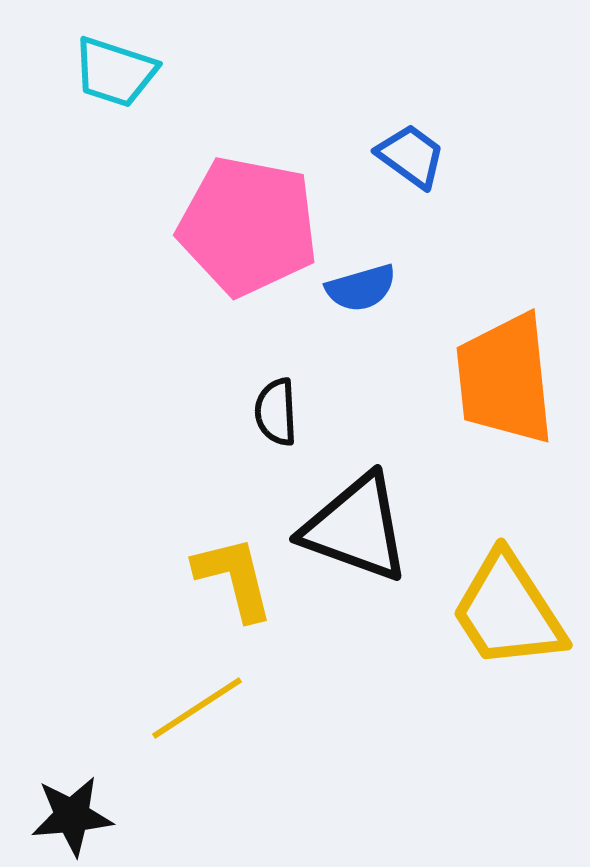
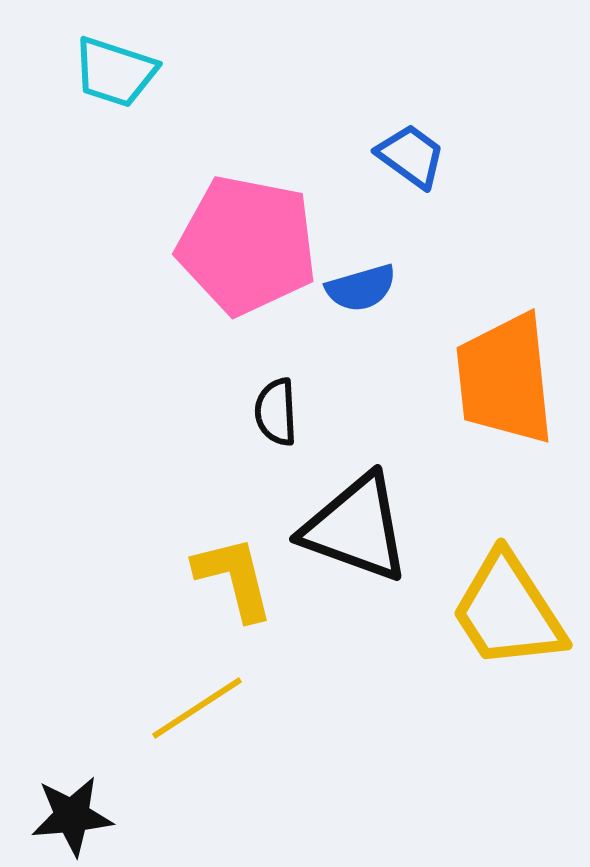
pink pentagon: moved 1 px left, 19 px down
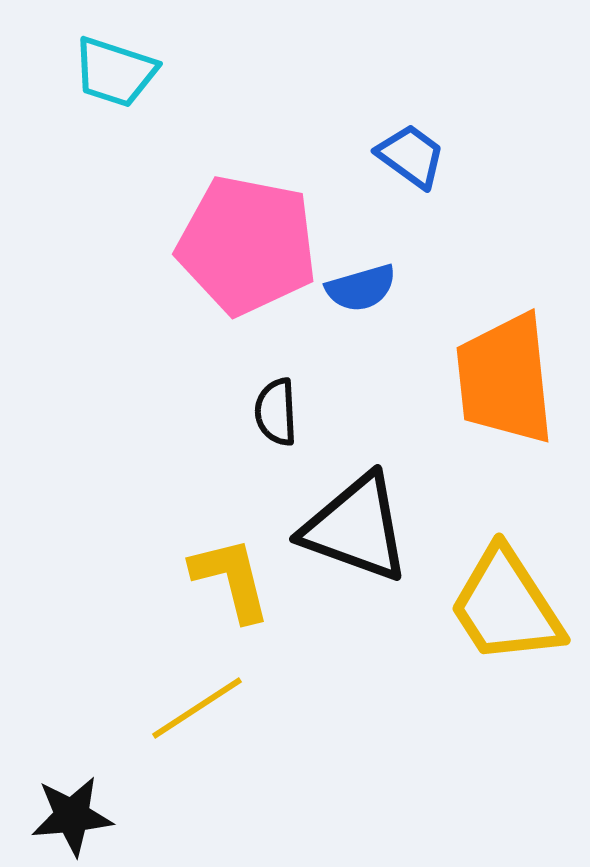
yellow L-shape: moved 3 px left, 1 px down
yellow trapezoid: moved 2 px left, 5 px up
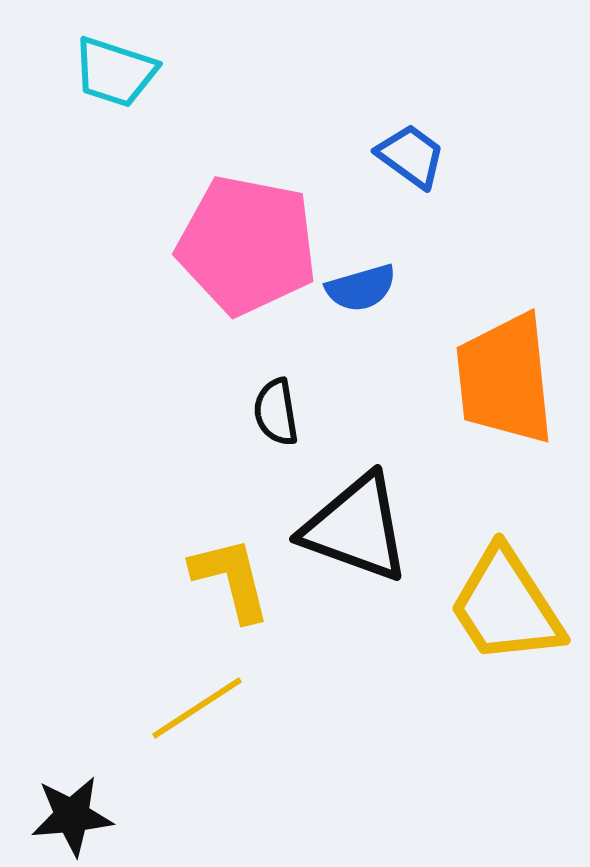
black semicircle: rotated 6 degrees counterclockwise
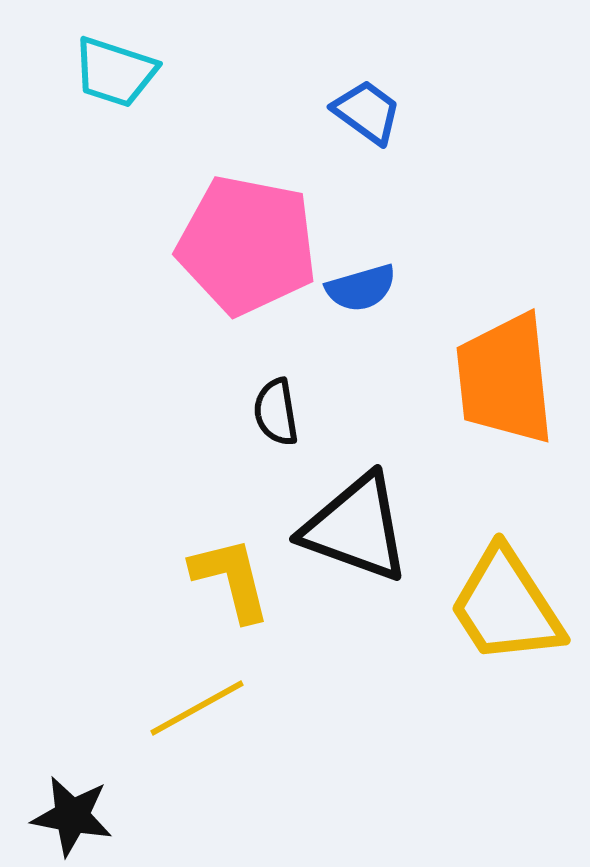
blue trapezoid: moved 44 px left, 44 px up
yellow line: rotated 4 degrees clockwise
black star: rotated 16 degrees clockwise
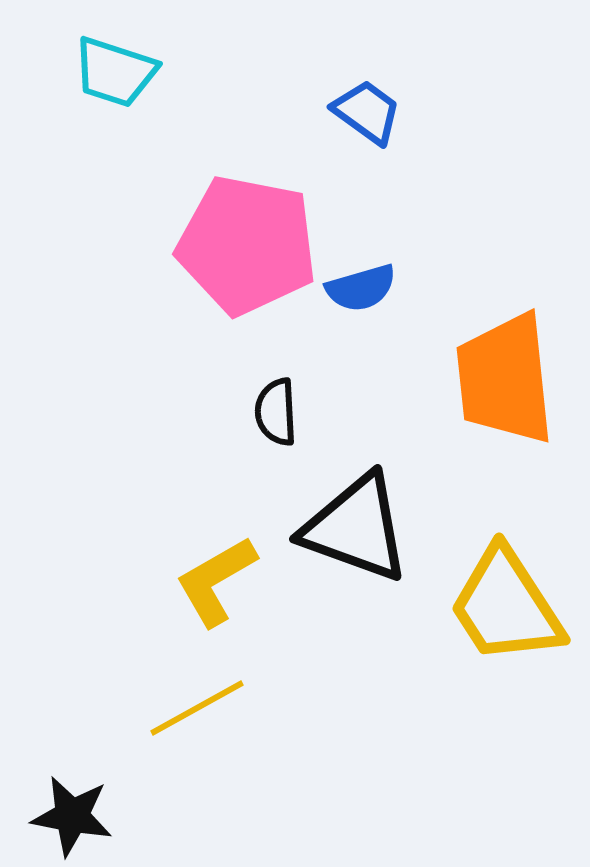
black semicircle: rotated 6 degrees clockwise
yellow L-shape: moved 15 px left, 2 px down; rotated 106 degrees counterclockwise
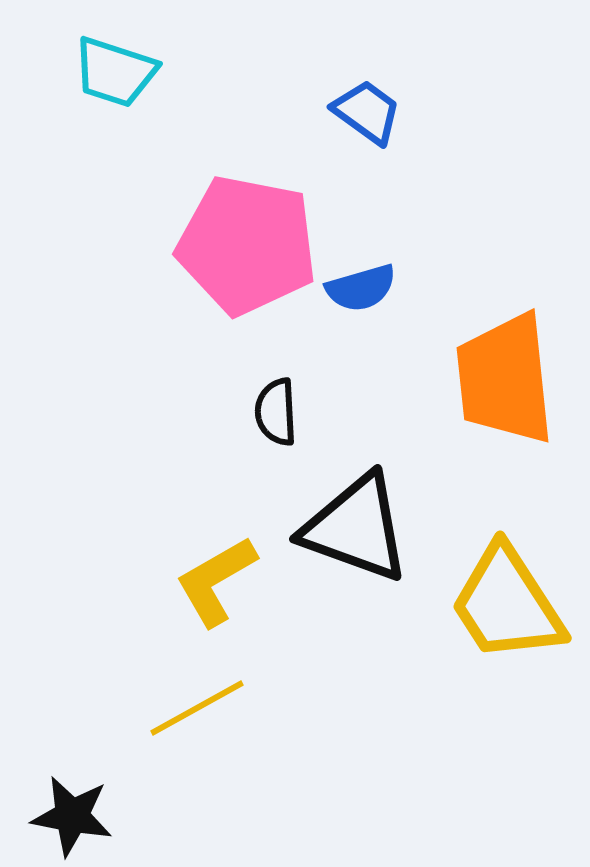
yellow trapezoid: moved 1 px right, 2 px up
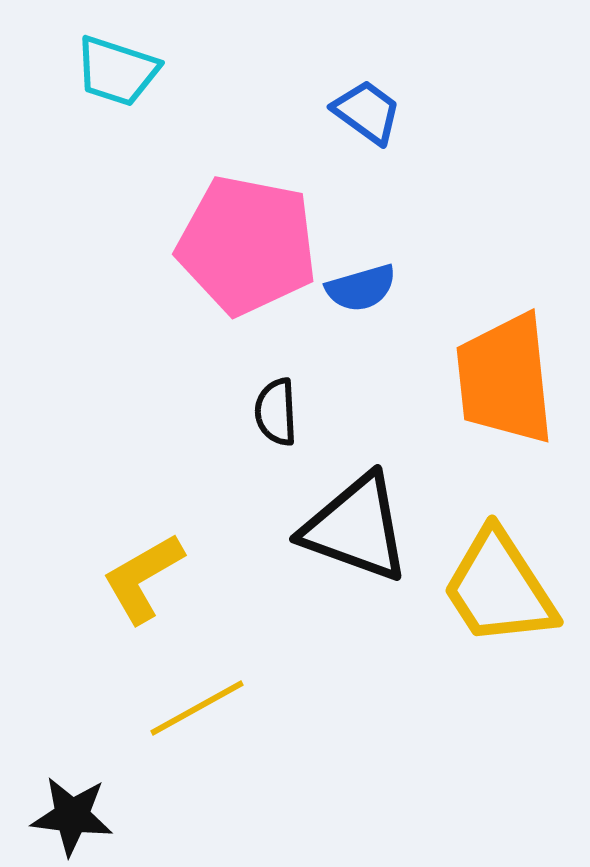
cyan trapezoid: moved 2 px right, 1 px up
yellow L-shape: moved 73 px left, 3 px up
yellow trapezoid: moved 8 px left, 16 px up
black star: rotated 4 degrees counterclockwise
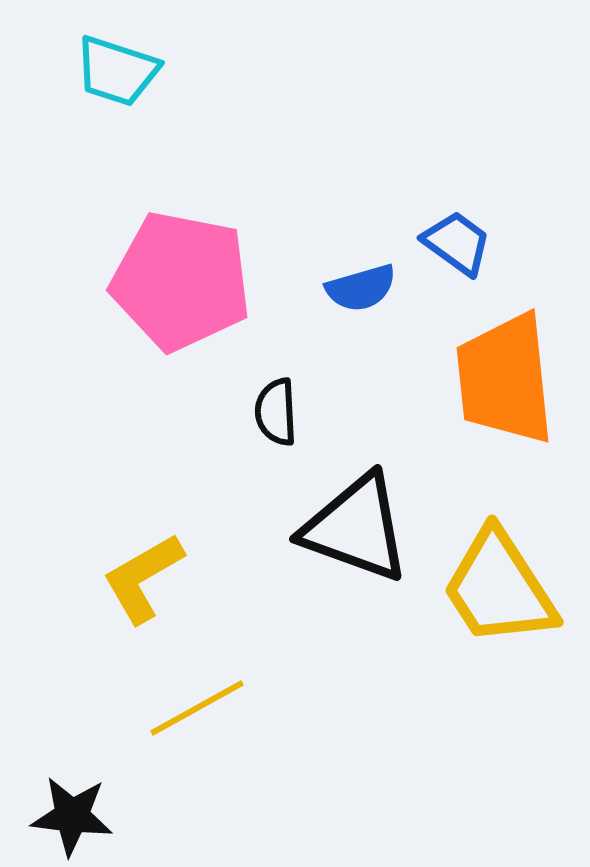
blue trapezoid: moved 90 px right, 131 px down
pink pentagon: moved 66 px left, 36 px down
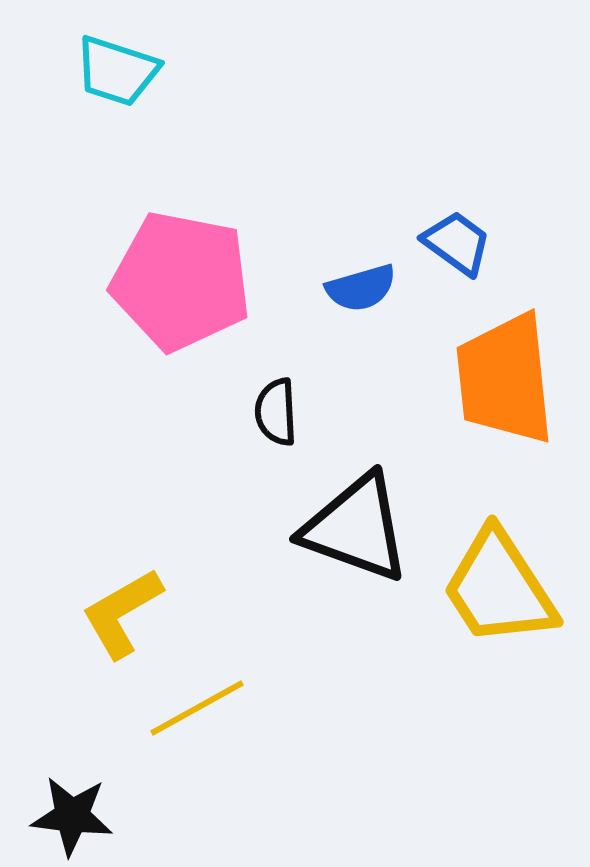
yellow L-shape: moved 21 px left, 35 px down
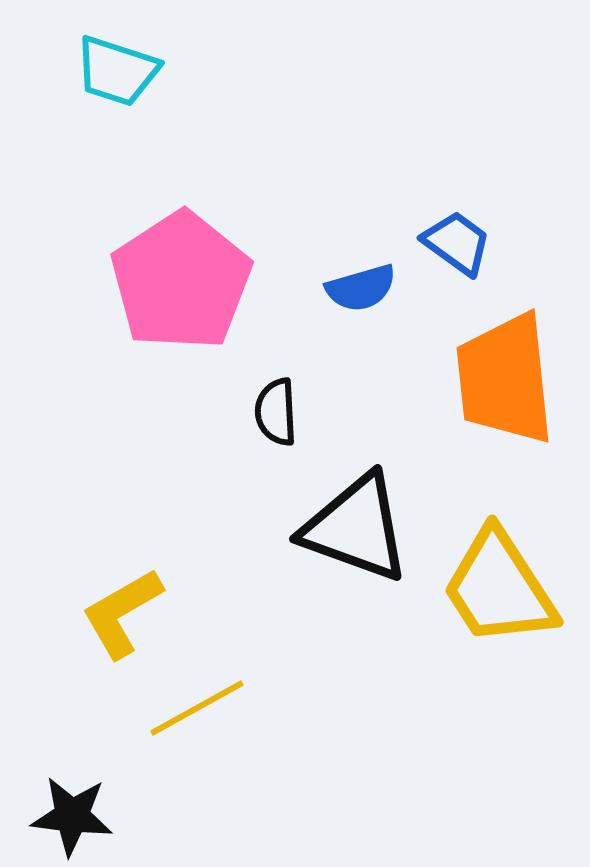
pink pentagon: rotated 28 degrees clockwise
